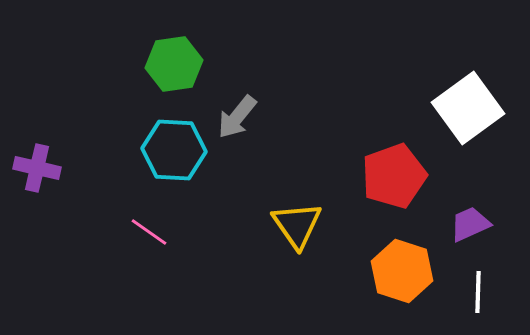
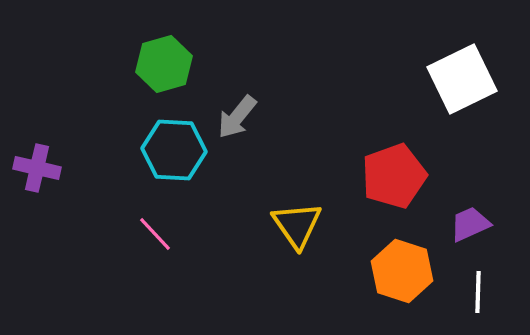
green hexagon: moved 10 px left; rotated 8 degrees counterclockwise
white square: moved 6 px left, 29 px up; rotated 10 degrees clockwise
pink line: moved 6 px right, 2 px down; rotated 12 degrees clockwise
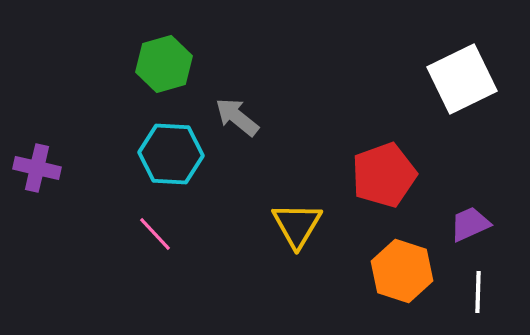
gray arrow: rotated 90 degrees clockwise
cyan hexagon: moved 3 px left, 4 px down
red pentagon: moved 10 px left, 1 px up
yellow triangle: rotated 6 degrees clockwise
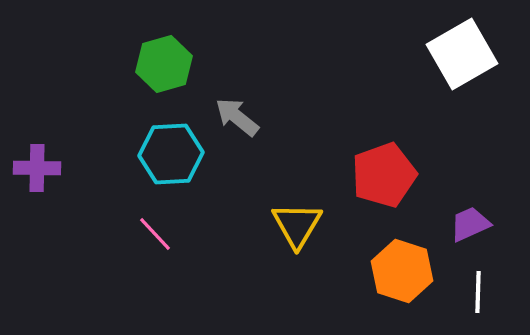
white square: moved 25 px up; rotated 4 degrees counterclockwise
cyan hexagon: rotated 6 degrees counterclockwise
purple cross: rotated 12 degrees counterclockwise
